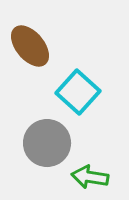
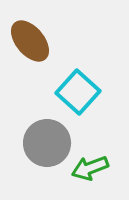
brown ellipse: moved 5 px up
green arrow: moved 9 px up; rotated 30 degrees counterclockwise
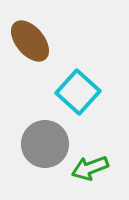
gray circle: moved 2 px left, 1 px down
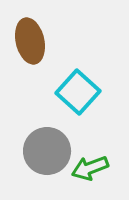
brown ellipse: rotated 27 degrees clockwise
gray circle: moved 2 px right, 7 px down
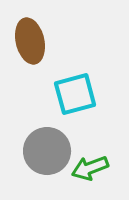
cyan square: moved 3 px left, 2 px down; rotated 33 degrees clockwise
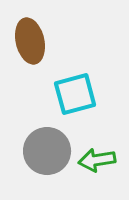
green arrow: moved 7 px right, 8 px up; rotated 12 degrees clockwise
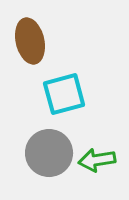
cyan square: moved 11 px left
gray circle: moved 2 px right, 2 px down
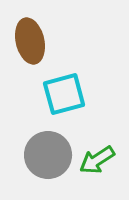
gray circle: moved 1 px left, 2 px down
green arrow: rotated 24 degrees counterclockwise
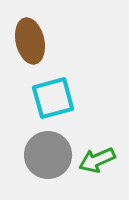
cyan square: moved 11 px left, 4 px down
green arrow: rotated 9 degrees clockwise
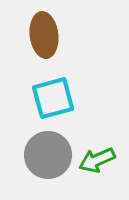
brown ellipse: moved 14 px right, 6 px up; rotated 6 degrees clockwise
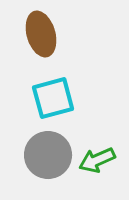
brown ellipse: moved 3 px left, 1 px up; rotated 9 degrees counterclockwise
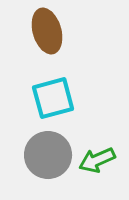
brown ellipse: moved 6 px right, 3 px up
